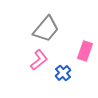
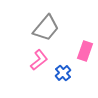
gray trapezoid: moved 1 px up
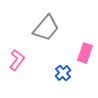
pink rectangle: moved 2 px down
pink L-shape: moved 22 px left; rotated 15 degrees counterclockwise
